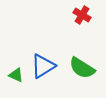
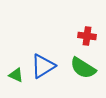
red cross: moved 5 px right, 21 px down; rotated 24 degrees counterclockwise
green semicircle: moved 1 px right
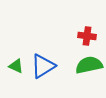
green semicircle: moved 6 px right, 3 px up; rotated 136 degrees clockwise
green triangle: moved 9 px up
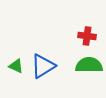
green semicircle: rotated 12 degrees clockwise
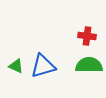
blue triangle: rotated 16 degrees clockwise
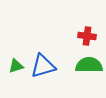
green triangle: rotated 42 degrees counterclockwise
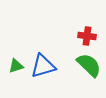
green semicircle: rotated 44 degrees clockwise
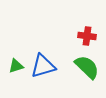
green semicircle: moved 2 px left, 2 px down
